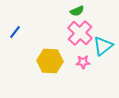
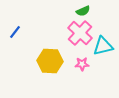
green semicircle: moved 6 px right
cyan triangle: rotated 25 degrees clockwise
pink star: moved 1 px left, 2 px down
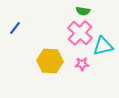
green semicircle: rotated 32 degrees clockwise
blue line: moved 4 px up
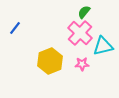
green semicircle: moved 1 px right, 1 px down; rotated 120 degrees clockwise
yellow hexagon: rotated 25 degrees counterclockwise
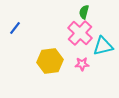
green semicircle: rotated 24 degrees counterclockwise
yellow hexagon: rotated 15 degrees clockwise
